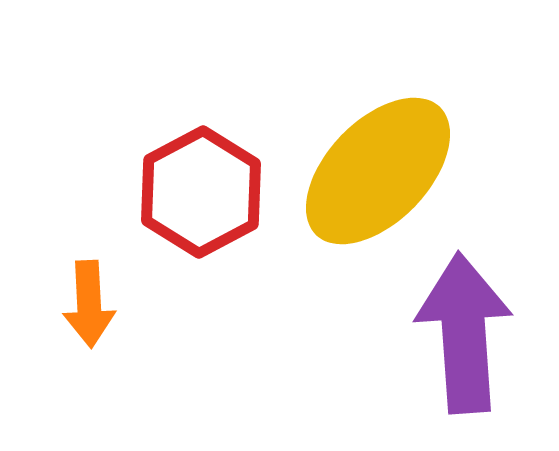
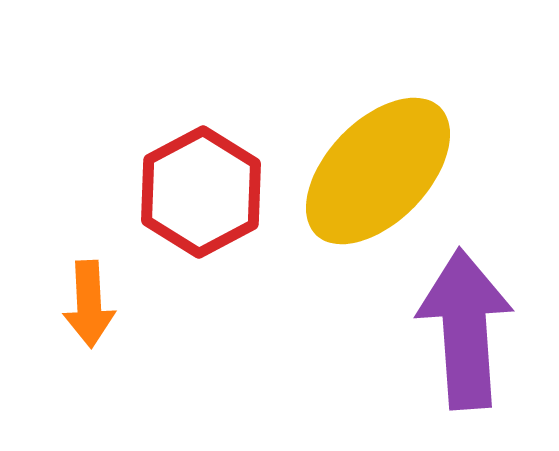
purple arrow: moved 1 px right, 4 px up
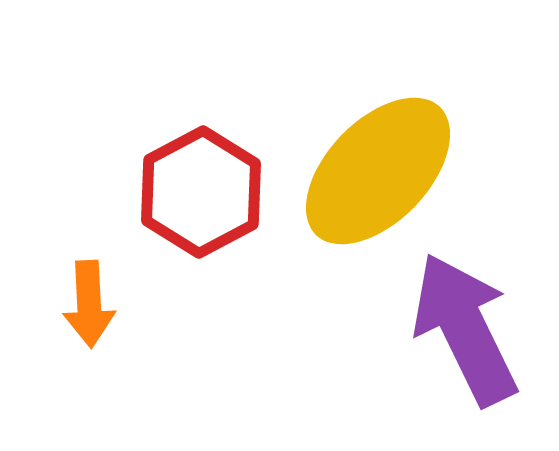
purple arrow: rotated 22 degrees counterclockwise
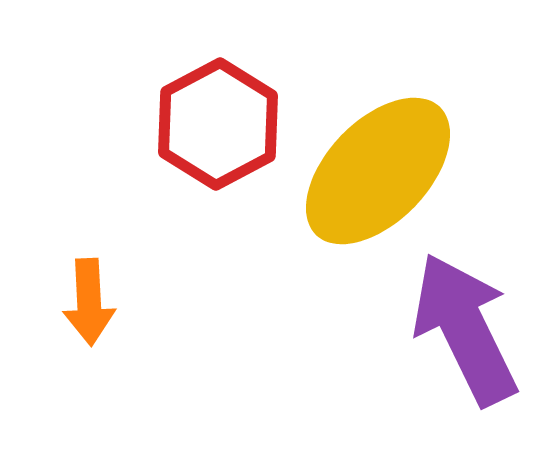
red hexagon: moved 17 px right, 68 px up
orange arrow: moved 2 px up
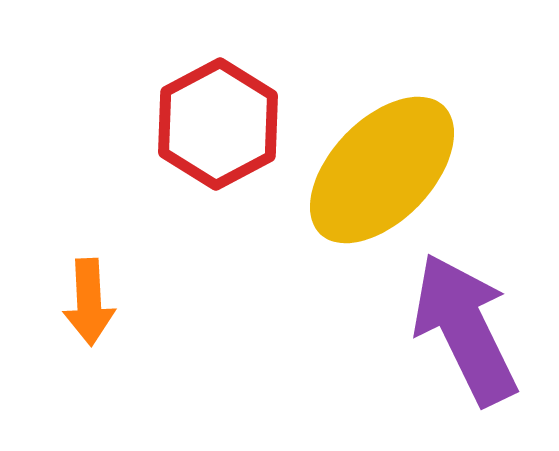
yellow ellipse: moved 4 px right, 1 px up
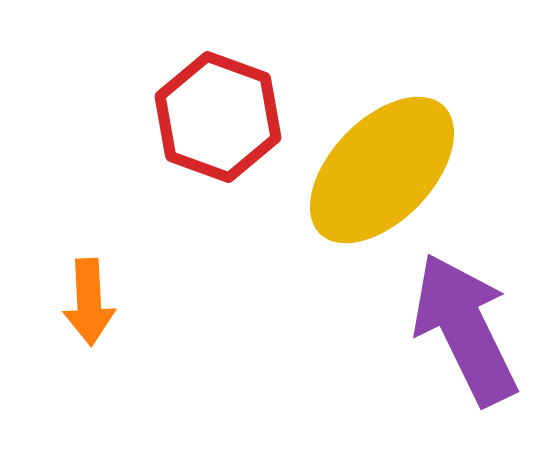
red hexagon: moved 7 px up; rotated 12 degrees counterclockwise
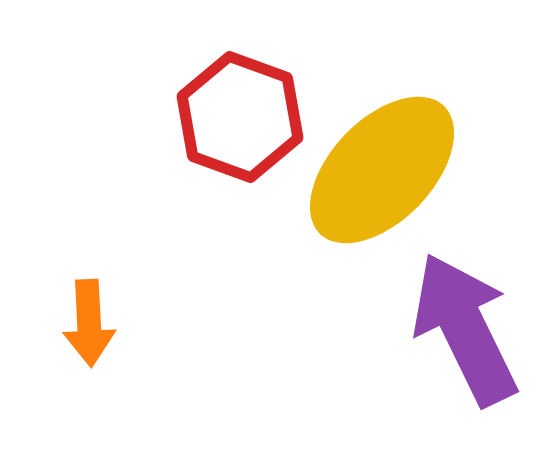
red hexagon: moved 22 px right
orange arrow: moved 21 px down
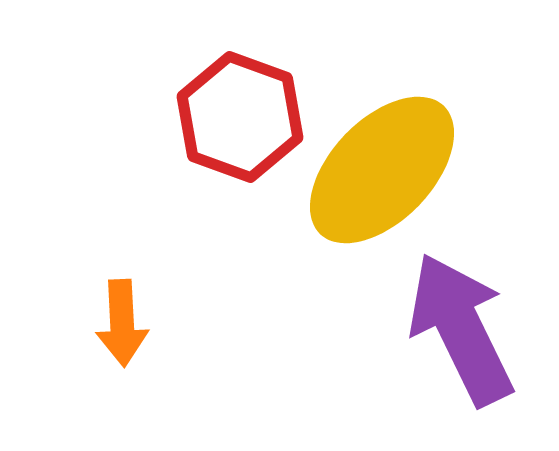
orange arrow: moved 33 px right
purple arrow: moved 4 px left
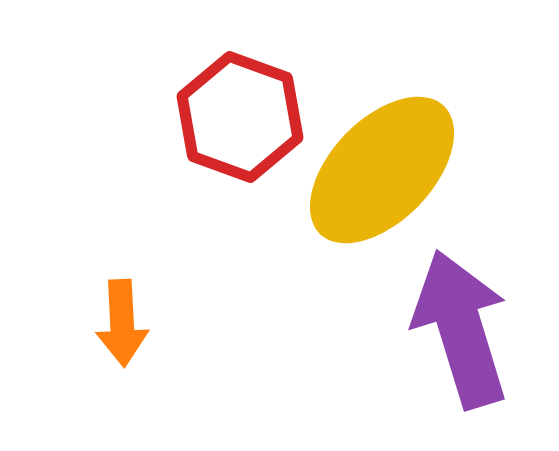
purple arrow: rotated 9 degrees clockwise
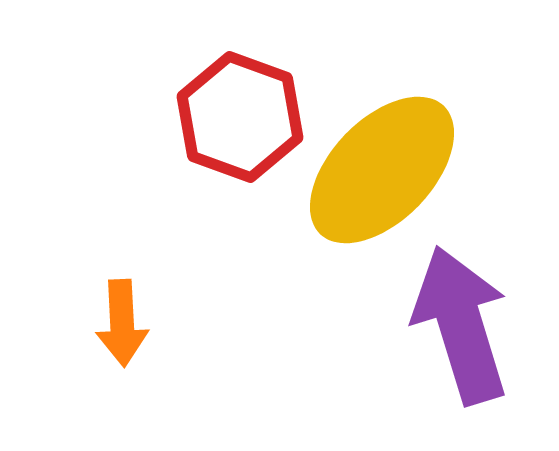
purple arrow: moved 4 px up
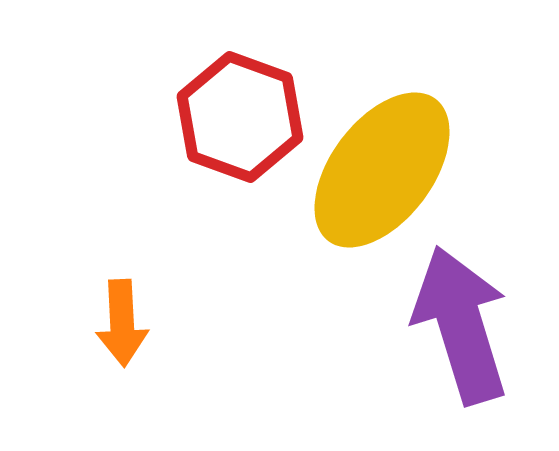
yellow ellipse: rotated 7 degrees counterclockwise
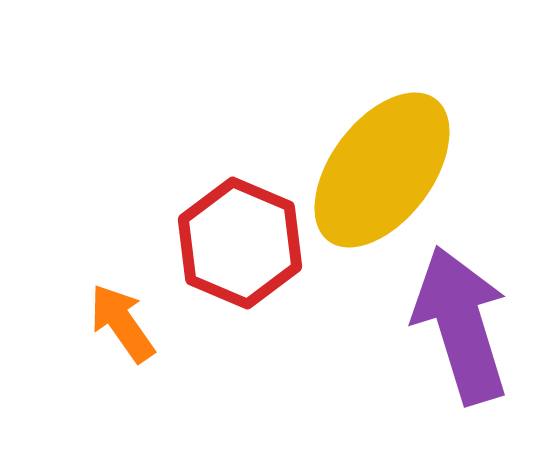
red hexagon: moved 126 px down; rotated 3 degrees clockwise
orange arrow: rotated 148 degrees clockwise
